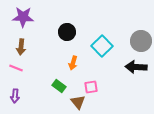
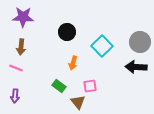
gray circle: moved 1 px left, 1 px down
pink square: moved 1 px left, 1 px up
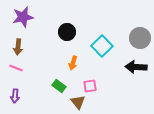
purple star: rotated 15 degrees counterclockwise
gray circle: moved 4 px up
brown arrow: moved 3 px left
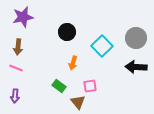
gray circle: moved 4 px left
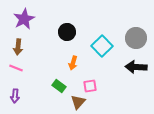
purple star: moved 1 px right, 2 px down; rotated 15 degrees counterclockwise
brown triangle: rotated 21 degrees clockwise
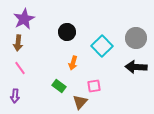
brown arrow: moved 4 px up
pink line: moved 4 px right; rotated 32 degrees clockwise
pink square: moved 4 px right
brown triangle: moved 2 px right
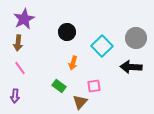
black arrow: moved 5 px left
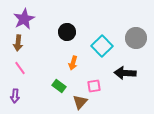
black arrow: moved 6 px left, 6 px down
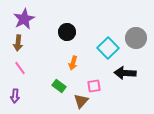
cyan square: moved 6 px right, 2 px down
brown triangle: moved 1 px right, 1 px up
